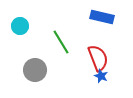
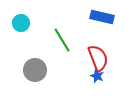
cyan circle: moved 1 px right, 3 px up
green line: moved 1 px right, 2 px up
blue star: moved 4 px left
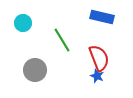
cyan circle: moved 2 px right
red semicircle: moved 1 px right
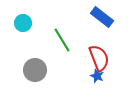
blue rectangle: rotated 25 degrees clockwise
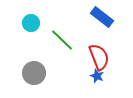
cyan circle: moved 8 px right
green line: rotated 15 degrees counterclockwise
red semicircle: moved 1 px up
gray circle: moved 1 px left, 3 px down
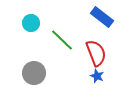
red semicircle: moved 3 px left, 4 px up
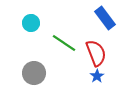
blue rectangle: moved 3 px right, 1 px down; rotated 15 degrees clockwise
green line: moved 2 px right, 3 px down; rotated 10 degrees counterclockwise
blue star: rotated 16 degrees clockwise
